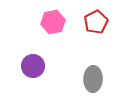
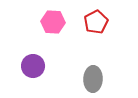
pink hexagon: rotated 15 degrees clockwise
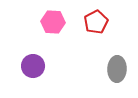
gray ellipse: moved 24 px right, 10 px up
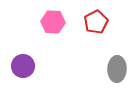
purple circle: moved 10 px left
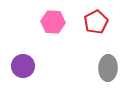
gray ellipse: moved 9 px left, 1 px up
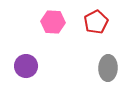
purple circle: moved 3 px right
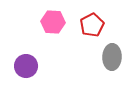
red pentagon: moved 4 px left, 3 px down
gray ellipse: moved 4 px right, 11 px up
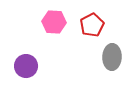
pink hexagon: moved 1 px right
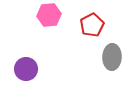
pink hexagon: moved 5 px left, 7 px up; rotated 10 degrees counterclockwise
purple circle: moved 3 px down
